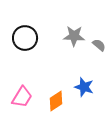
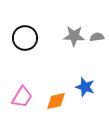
gray semicircle: moved 2 px left, 8 px up; rotated 48 degrees counterclockwise
blue star: moved 1 px right
orange diamond: rotated 20 degrees clockwise
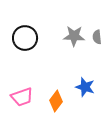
gray semicircle: rotated 88 degrees counterclockwise
pink trapezoid: rotated 40 degrees clockwise
orange diamond: rotated 40 degrees counterclockwise
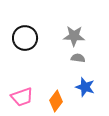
gray semicircle: moved 19 px left, 21 px down; rotated 104 degrees clockwise
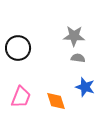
black circle: moved 7 px left, 10 px down
pink trapezoid: moved 1 px left; rotated 50 degrees counterclockwise
orange diamond: rotated 55 degrees counterclockwise
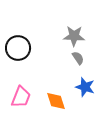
gray semicircle: rotated 48 degrees clockwise
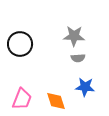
black circle: moved 2 px right, 4 px up
gray semicircle: rotated 120 degrees clockwise
blue star: rotated 12 degrees counterclockwise
pink trapezoid: moved 1 px right, 2 px down
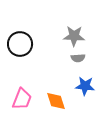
blue star: moved 1 px up
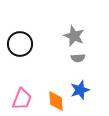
gray star: rotated 20 degrees clockwise
blue star: moved 5 px left, 4 px down; rotated 24 degrees counterclockwise
orange diamond: rotated 15 degrees clockwise
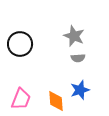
pink trapezoid: moved 1 px left
